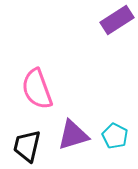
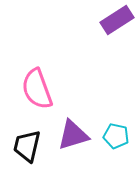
cyan pentagon: moved 1 px right; rotated 15 degrees counterclockwise
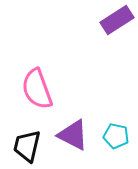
purple triangle: rotated 44 degrees clockwise
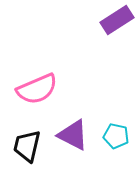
pink semicircle: rotated 93 degrees counterclockwise
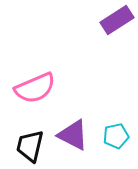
pink semicircle: moved 2 px left, 1 px up
cyan pentagon: rotated 25 degrees counterclockwise
black trapezoid: moved 3 px right
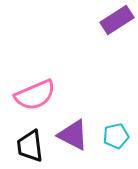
pink semicircle: moved 7 px down
black trapezoid: rotated 20 degrees counterclockwise
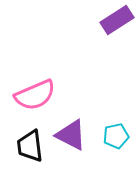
purple triangle: moved 2 px left
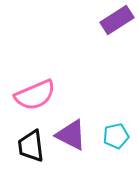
black trapezoid: moved 1 px right
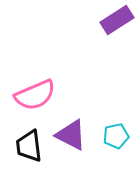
black trapezoid: moved 2 px left
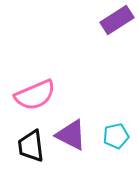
black trapezoid: moved 2 px right
